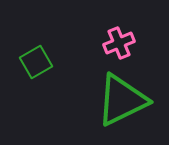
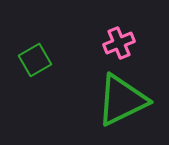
green square: moved 1 px left, 2 px up
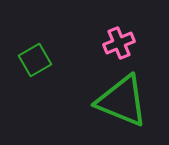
green triangle: moved 1 px down; rotated 48 degrees clockwise
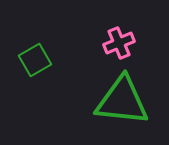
green triangle: rotated 16 degrees counterclockwise
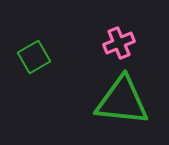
green square: moved 1 px left, 3 px up
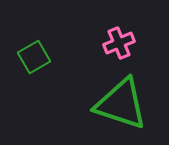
green triangle: moved 1 px left, 3 px down; rotated 12 degrees clockwise
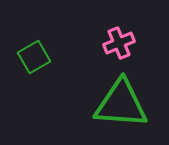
green triangle: rotated 14 degrees counterclockwise
